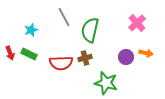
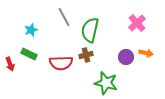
red arrow: moved 11 px down
brown cross: moved 1 px right, 3 px up
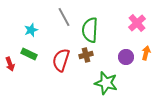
green semicircle: rotated 10 degrees counterclockwise
orange arrow: rotated 88 degrees counterclockwise
red semicircle: moved 3 px up; rotated 110 degrees clockwise
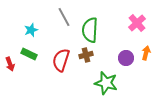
purple circle: moved 1 px down
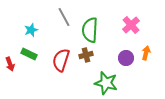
pink cross: moved 6 px left, 2 px down
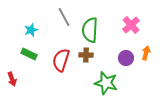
brown cross: rotated 16 degrees clockwise
red arrow: moved 2 px right, 15 px down
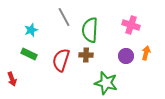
pink cross: rotated 30 degrees counterclockwise
purple circle: moved 2 px up
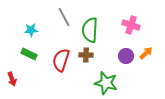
cyan star: rotated 16 degrees clockwise
orange arrow: rotated 32 degrees clockwise
